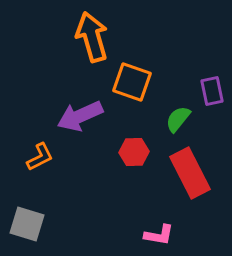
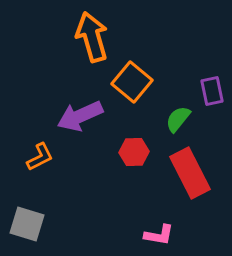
orange square: rotated 21 degrees clockwise
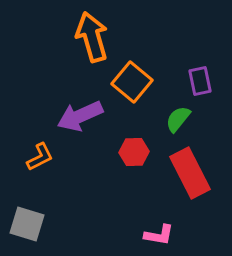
purple rectangle: moved 12 px left, 10 px up
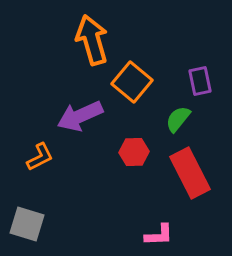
orange arrow: moved 3 px down
pink L-shape: rotated 12 degrees counterclockwise
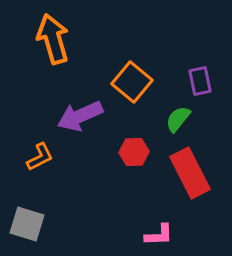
orange arrow: moved 39 px left, 1 px up
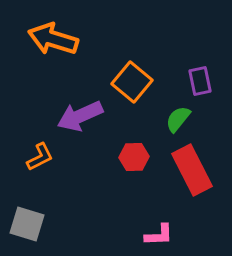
orange arrow: rotated 57 degrees counterclockwise
red hexagon: moved 5 px down
red rectangle: moved 2 px right, 3 px up
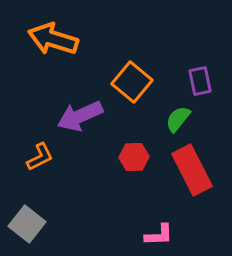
gray square: rotated 21 degrees clockwise
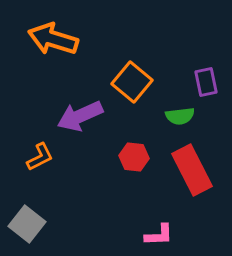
purple rectangle: moved 6 px right, 1 px down
green semicircle: moved 2 px right, 3 px up; rotated 136 degrees counterclockwise
red hexagon: rotated 8 degrees clockwise
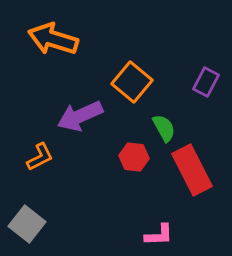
purple rectangle: rotated 40 degrees clockwise
green semicircle: moved 16 px left, 12 px down; rotated 112 degrees counterclockwise
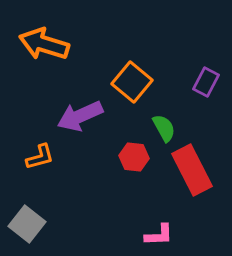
orange arrow: moved 9 px left, 5 px down
orange L-shape: rotated 12 degrees clockwise
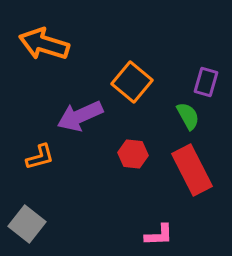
purple rectangle: rotated 12 degrees counterclockwise
green semicircle: moved 24 px right, 12 px up
red hexagon: moved 1 px left, 3 px up
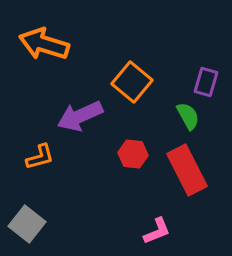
red rectangle: moved 5 px left
pink L-shape: moved 2 px left, 4 px up; rotated 20 degrees counterclockwise
